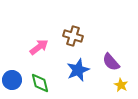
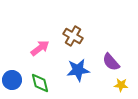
brown cross: rotated 12 degrees clockwise
pink arrow: moved 1 px right, 1 px down
blue star: rotated 15 degrees clockwise
yellow star: rotated 24 degrees counterclockwise
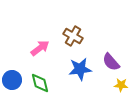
blue star: moved 2 px right, 1 px up
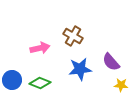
pink arrow: rotated 24 degrees clockwise
green diamond: rotated 55 degrees counterclockwise
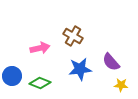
blue circle: moved 4 px up
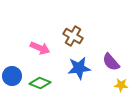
pink arrow: rotated 36 degrees clockwise
blue star: moved 1 px left, 1 px up
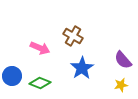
purple semicircle: moved 12 px right, 2 px up
blue star: moved 3 px right; rotated 25 degrees counterclockwise
yellow star: rotated 16 degrees counterclockwise
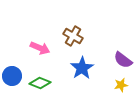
purple semicircle: rotated 12 degrees counterclockwise
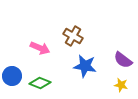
blue star: moved 3 px right, 2 px up; rotated 30 degrees counterclockwise
yellow star: rotated 24 degrees clockwise
